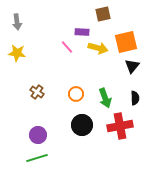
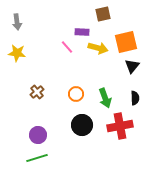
brown cross: rotated 16 degrees clockwise
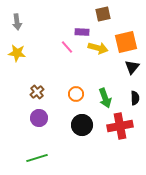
black triangle: moved 1 px down
purple circle: moved 1 px right, 17 px up
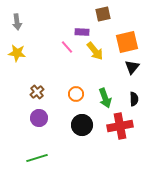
orange square: moved 1 px right
yellow arrow: moved 3 px left, 3 px down; rotated 36 degrees clockwise
black semicircle: moved 1 px left, 1 px down
